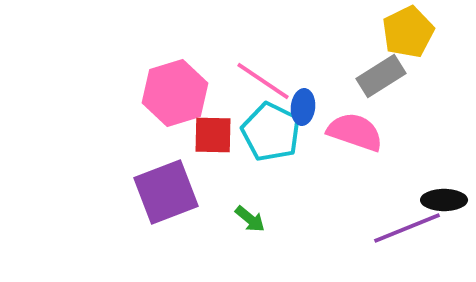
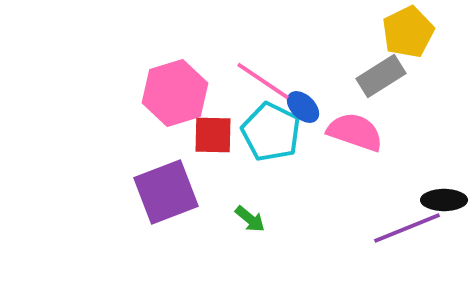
blue ellipse: rotated 52 degrees counterclockwise
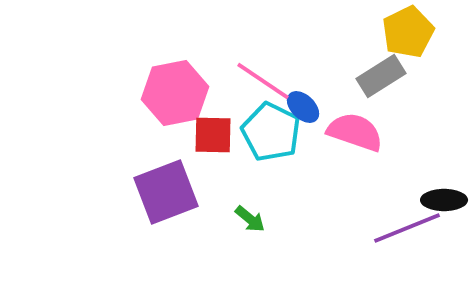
pink hexagon: rotated 6 degrees clockwise
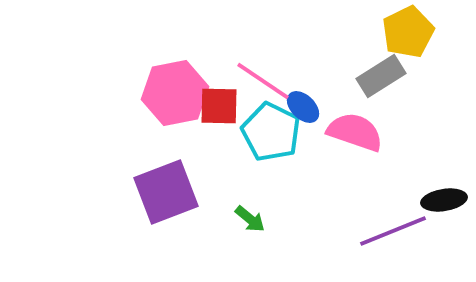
red square: moved 6 px right, 29 px up
black ellipse: rotated 9 degrees counterclockwise
purple line: moved 14 px left, 3 px down
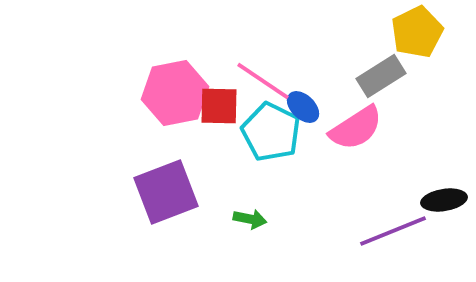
yellow pentagon: moved 9 px right
pink semicircle: moved 1 px right, 4 px up; rotated 128 degrees clockwise
green arrow: rotated 28 degrees counterclockwise
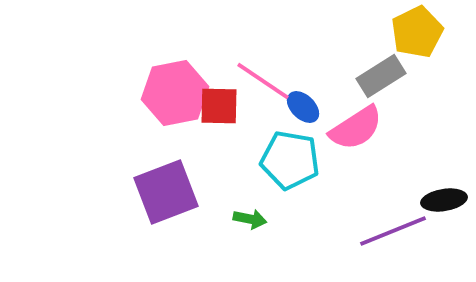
cyan pentagon: moved 19 px right, 28 px down; rotated 16 degrees counterclockwise
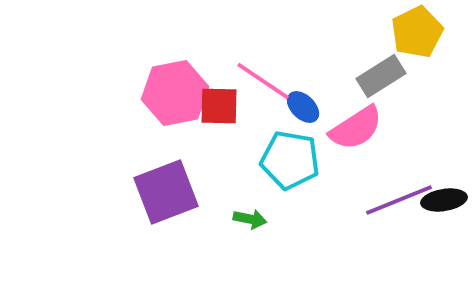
purple line: moved 6 px right, 31 px up
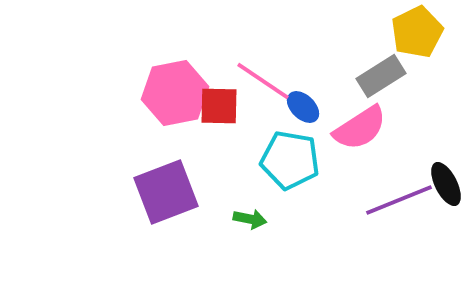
pink semicircle: moved 4 px right
black ellipse: moved 2 px right, 16 px up; rotated 72 degrees clockwise
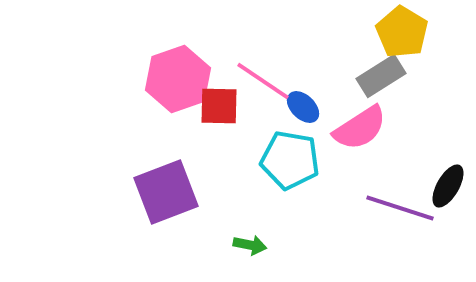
yellow pentagon: moved 15 px left; rotated 15 degrees counterclockwise
pink hexagon: moved 3 px right, 14 px up; rotated 8 degrees counterclockwise
black ellipse: moved 2 px right, 2 px down; rotated 57 degrees clockwise
purple line: moved 1 px right, 8 px down; rotated 40 degrees clockwise
green arrow: moved 26 px down
